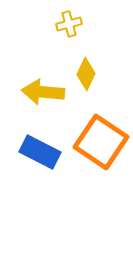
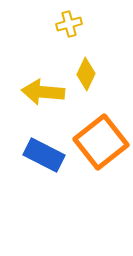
orange square: rotated 18 degrees clockwise
blue rectangle: moved 4 px right, 3 px down
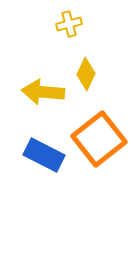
orange square: moved 2 px left, 3 px up
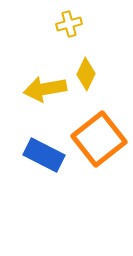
yellow arrow: moved 2 px right, 3 px up; rotated 15 degrees counterclockwise
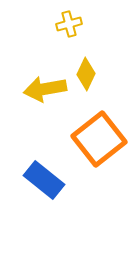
blue rectangle: moved 25 px down; rotated 12 degrees clockwise
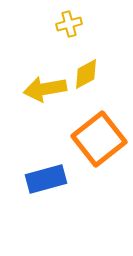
yellow diamond: rotated 36 degrees clockwise
blue rectangle: moved 2 px right, 1 px up; rotated 54 degrees counterclockwise
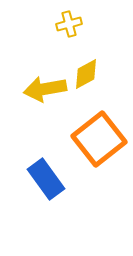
blue rectangle: rotated 69 degrees clockwise
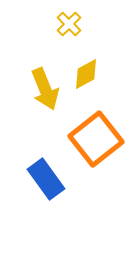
yellow cross: rotated 30 degrees counterclockwise
yellow arrow: rotated 102 degrees counterclockwise
orange square: moved 3 px left
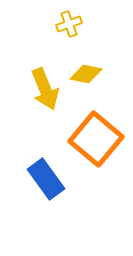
yellow cross: rotated 25 degrees clockwise
yellow diamond: rotated 40 degrees clockwise
orange square: rotated 12 degrees counterclockwise
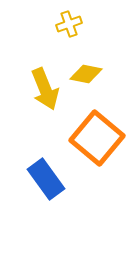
orange square: moved 1 px right, 1 px up
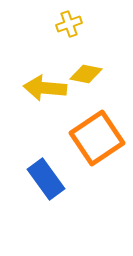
yellow arrow: moved 1 px up; rotated 117 degrees clockwise
orange square: rotated 16 degrees clockwise
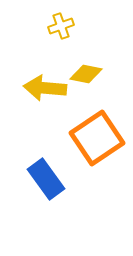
yellow cross: moved 8 px left, 2 px down
